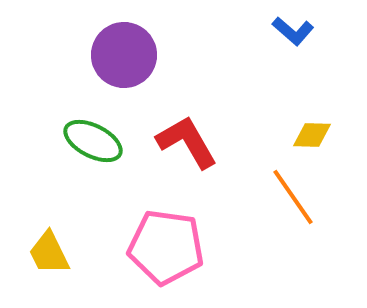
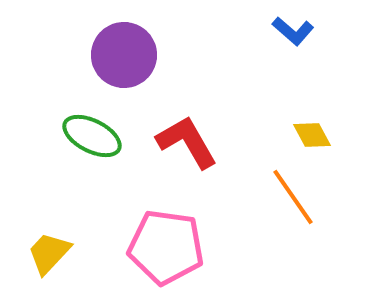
yellow diamond: rotated 60 degrees clockwise
green ellipse: moved 1 px left, 5 px up
yellow trapezoid: rotated 69 degrees clockwise
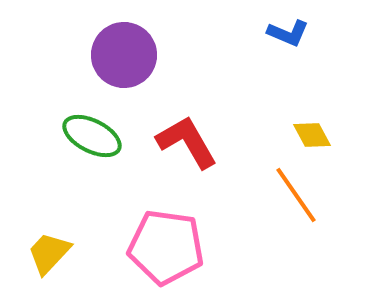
blue L-shape: moved 5 px left, 2 px down; rotated 18 degrees counterclockwise
orange line: moved 3 px right, 2 px up
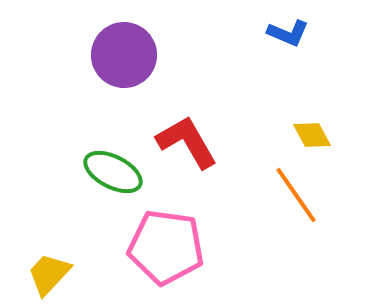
green ellipse: moved 21 px right, 36 px down
yellow trapezoid: moved 21 px down
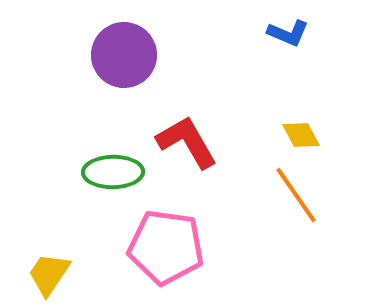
yellow diamond: moved 11 px left
green ellipse: rotated 28 degrees counterclockwise
yellow trapezoid: rotated 9 degrees counterclockwise
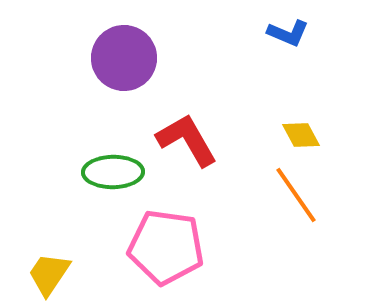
purple circle: moved 3 px down
red L-shape: moved 2 px up
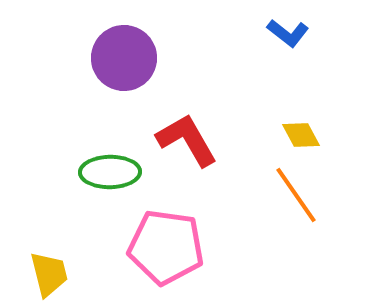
blue L-shape: rotated 15 degrees clockwise
green ellipse: moved 3 px left
yellow trapezoid: rotated 132 degrees clockwise
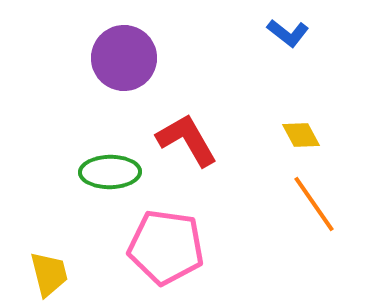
orange line: moved 18 px right, 9 px down
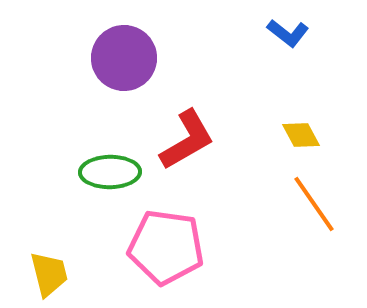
red L-shape: rotated 90 degrees clockwise
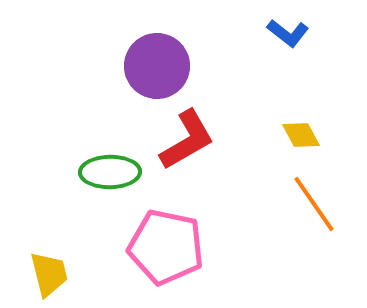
purple circle: moved 33 px right, 8 px down
pink pentagon: rotated 4 degrees clockwise
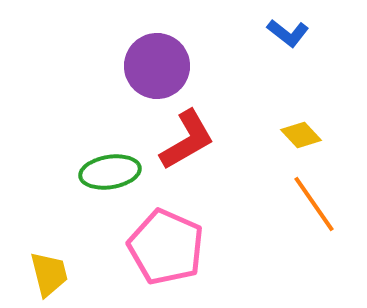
yellow diamond: rotated 15 degrees counterclockwise
green ellipse: rotated 8 degrees counterclockwise
pink pentagon: rotated 12 degrees clockwise
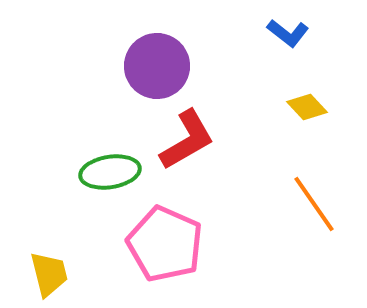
yellow diamond: moved 6 px right, 28 px up
pink pentagon: moved 1 px left, 3 px up
